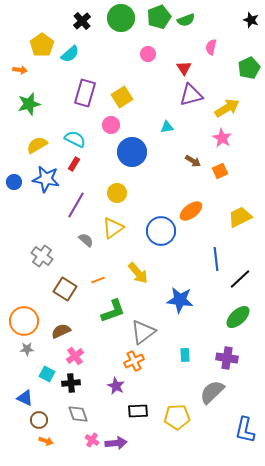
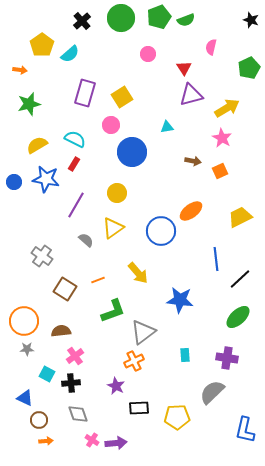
brown arrow at (193, 161): rotated 21 degrees counterclockwise
brown semicircle at (61, 331): rotated 18 degrees clockwise
black rectangle at (138, 411): moved 1 px right, 3 px up
orange arrow at (46, 441): rotated 24 degrees counterclockwise
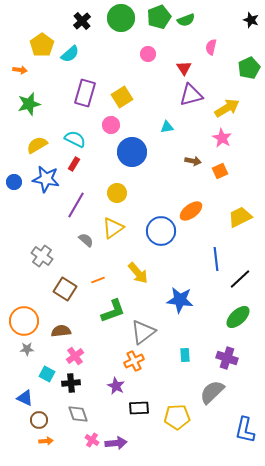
purple cross at (227, 358): rotated 10 degrees clockwise
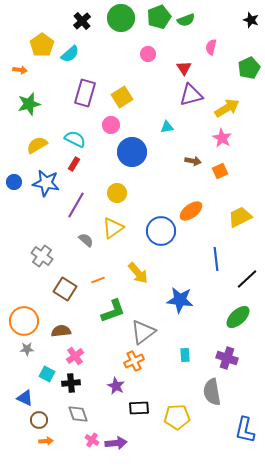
blue star at (46, 179): moved 4 px down
black line at (240, 279): moved 7 px right
gray semicircle at (212, 392): rotated 56 degrees counterclockwise
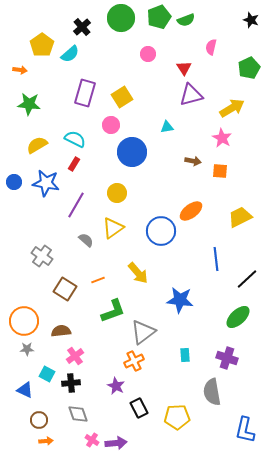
black cross at (82, 21): moved 6 px down
green star at (29, 104): rotated 20 degrees clockwise
yellow arrow at (227, 108): moved 5 px right
orange square at (220, 171): rotated 28 degrees clockwise
blue triangle at (25, 398): moved 8 px up
black rectangle at (139, 408): rotated 66 degrees clockwise
